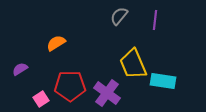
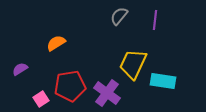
yellow trapezoid: rotated 48 degrees clockwise
red pentagon: rotated 8 degrees counterclockwise
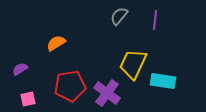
pink square: moved 13 px left; rotated 21 degrees clockwise
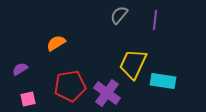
gray semicircle: moved 1 px up
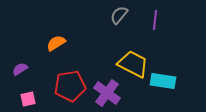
yellow trapezoid: rotated 92 degrees clockwise
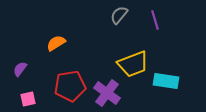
purple line: rotated 24 degrees counterclockwise
yellow trapezoid: rotated 132 degrees clockwise
purple semicircle: rotated 21 degrees counterclockwise
cyan rectangle: moved 3 px right
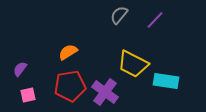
purple line: rotated 60 degrees clockwise
orange semicircle: moved 12 px right, 9 px down
yellow trapezoid: rotated 48 degrees clockwise
purple cross: moved 2 px left, 1 px up
pink square: moved 4 px up
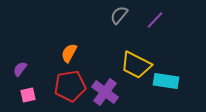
orange semicircle: moved 1 px right, 1 px down; rotated 30 degrees counterclockwise
yellow trapezoid: moved 3 px right, 1 px down
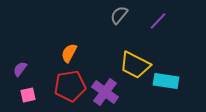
purple line: moved 3 px right, 1 px down
yellow trapezoid: moved 1 px left
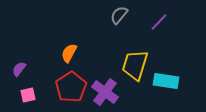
purple line: moved 1 px right, 1 px down
yellow trapezoid: rotated 80 degrees clockwise
purple semicircle: moved 1 px left
red pentagon: moved 1 px right, 1 px down; rotated 24 degrees counterclockwise
